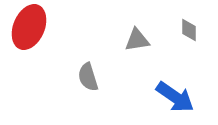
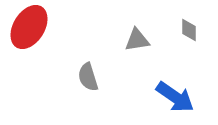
red ellipse: rotated 9 degrees clockwise
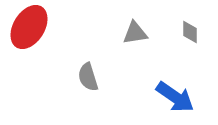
gray diamond: moved 1 px right, 2 px down
gray triangle: moved 2 px left, 7 px up
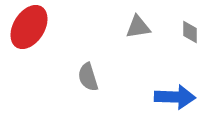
gray triangle: moved 3 px right, 6 px up
blue arrow: rotated 33 degrees counterclockwise
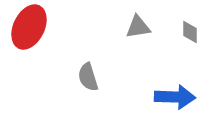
red ellipse: rotated 6 degrees counterclockwise
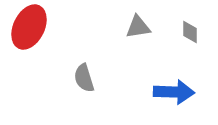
gray semicircle: moved 4 px left, 1 px down
blue arrow: moved 1 px left, 5 px up
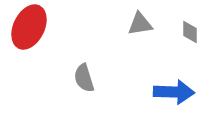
gray triangle: moved 2 px right, 3 px up
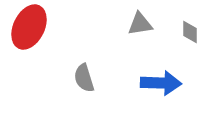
blue arrow: moved 13 px left, 9 px up
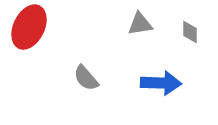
gray semicircle: moved 2 px right; rotated 24 degrees counterclockwise
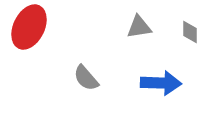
gray triangle: moved 1 px left, 3 px down
